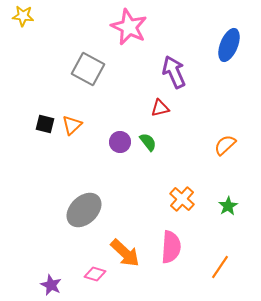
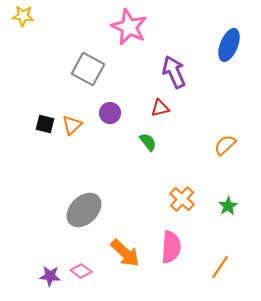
purple circle: moved 10 px left, 29 px up
pink diamond: moved 14 px left, 3 px up; rotated 20 degrees clockwise
purple star: moved 1 px left, 9 px up; rotated 20 degrees counterclockwise
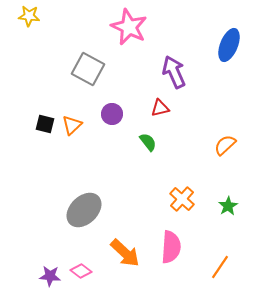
yellow star: moved 6 px right
purple circle: moved 2 px right, 1 px down
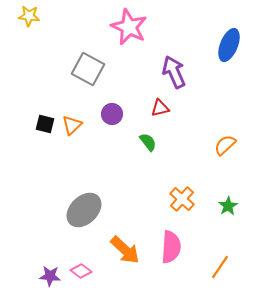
orange arrow: moved 3 px up
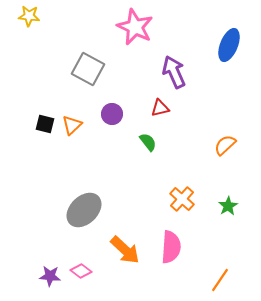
pink star: moved 6 px right
orange line: moved 13 px down
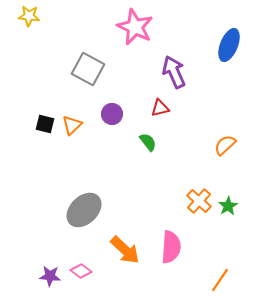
orange cross: moved 17 px right, 2 px down
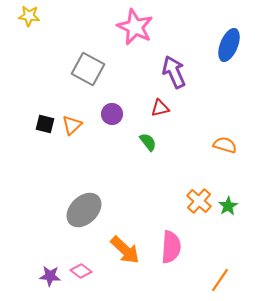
orange semicircle: rotated 60 degrees clockwise
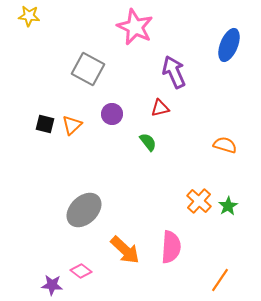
purple star: moved 2 px right, 9 px down
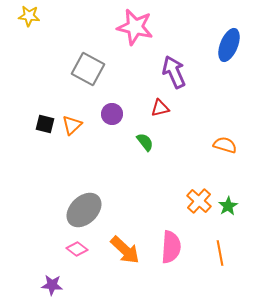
pink star: rotated 12 degrees counterclockwise
green semicircle: moved 3 px left
pink diamond: moved 4 px left, 22 px up
orange line: moved 27 px up; rotated 45 degrees counterclockwise
